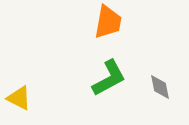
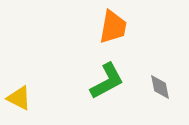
orange trapezoid: moved 5 px right, 5 px down
green L-shape: moved 2 px left, 3 px down
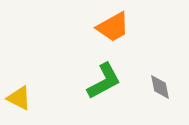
orange trapezoid: rotated 51 degrees clockwise
green L-shape: moved 3 px left
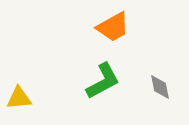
green L-shape: moved 1 px left
yellow triangle: rotated 32 degrees counterclockwise
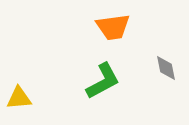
orange trapezoid: rotated 21 degrees clockwise
gray diamond: moved 6 px right, 19 px up
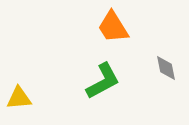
orange trapezoid: rotated 66 degrees clockwise
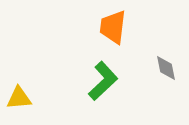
orange trapezoid: rotated 39 degrees clockwise
green L-shape: rotated 15 degrees counterclockwise
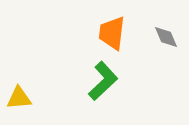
orange trapezoid: moved 1 px left, 6 px down
gray diamond: moved 31 px up; rotated 12 degrees counterclockwise
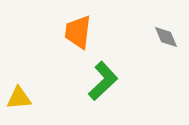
orange trapezoid: moved 34 px left, 1 px up
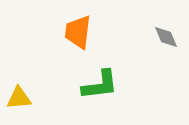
green L-shape: moved 3 px left, 4 px down; rotated 36 degrees clockwise
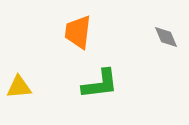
green L-shape: moved 1 px up
yellow triangle: moved 11 px up
